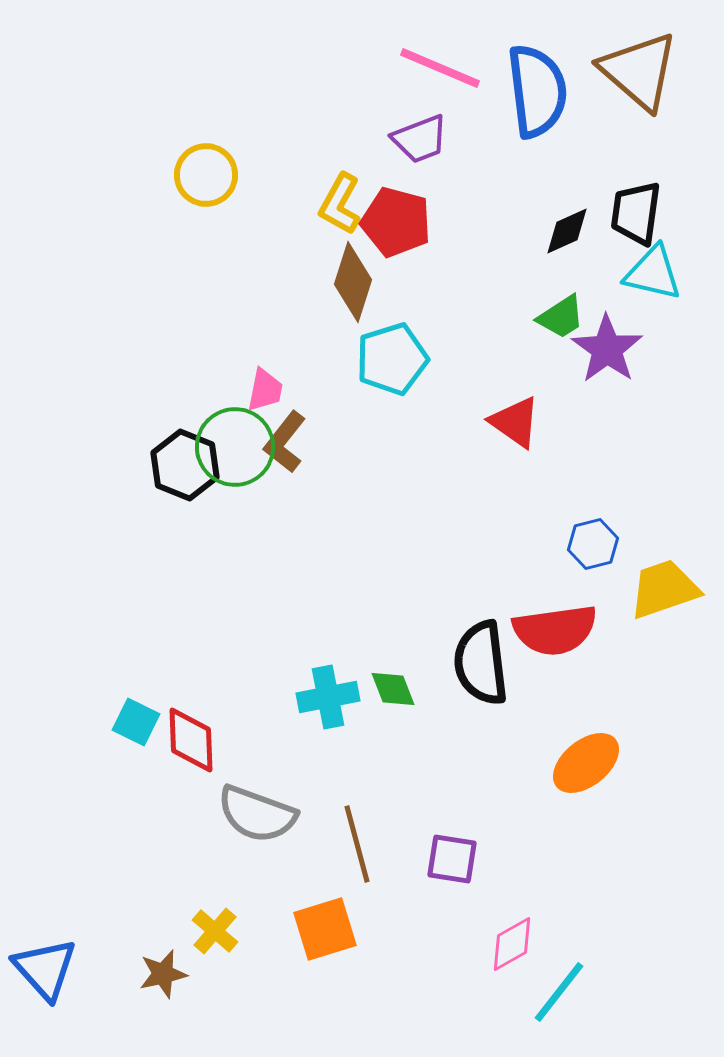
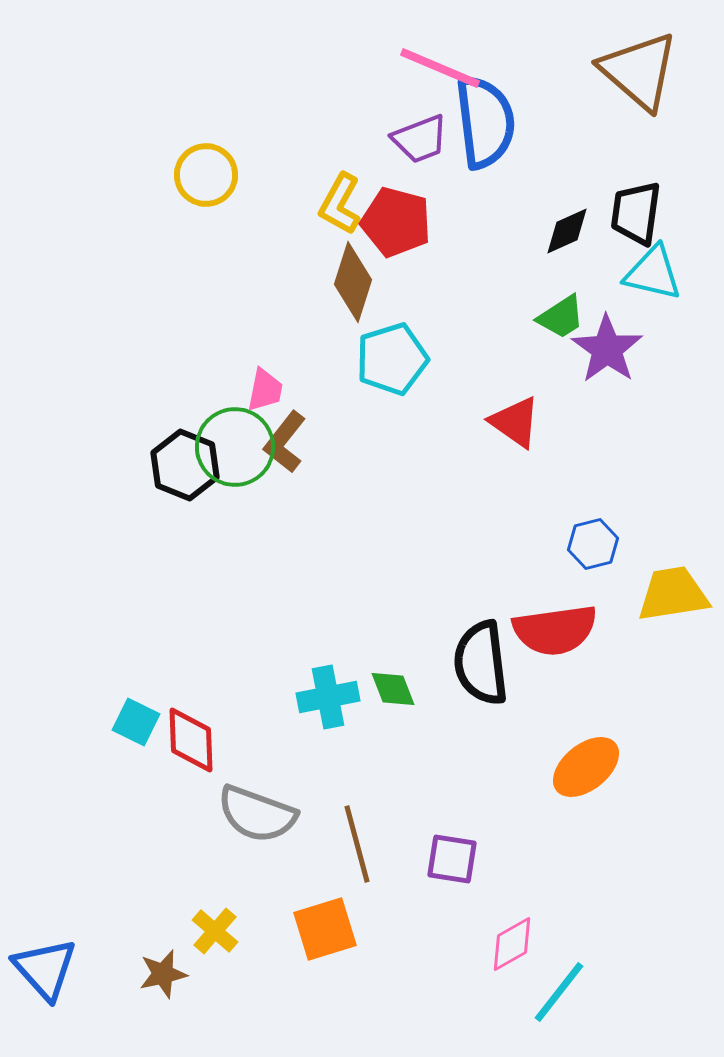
blue semicircle: moved 52 px left, 31 px down
yellow trapezoid: moved 9 px right, 5 px down; rotated 10 degrees clockwise
orange ellipse: moved 4 px down
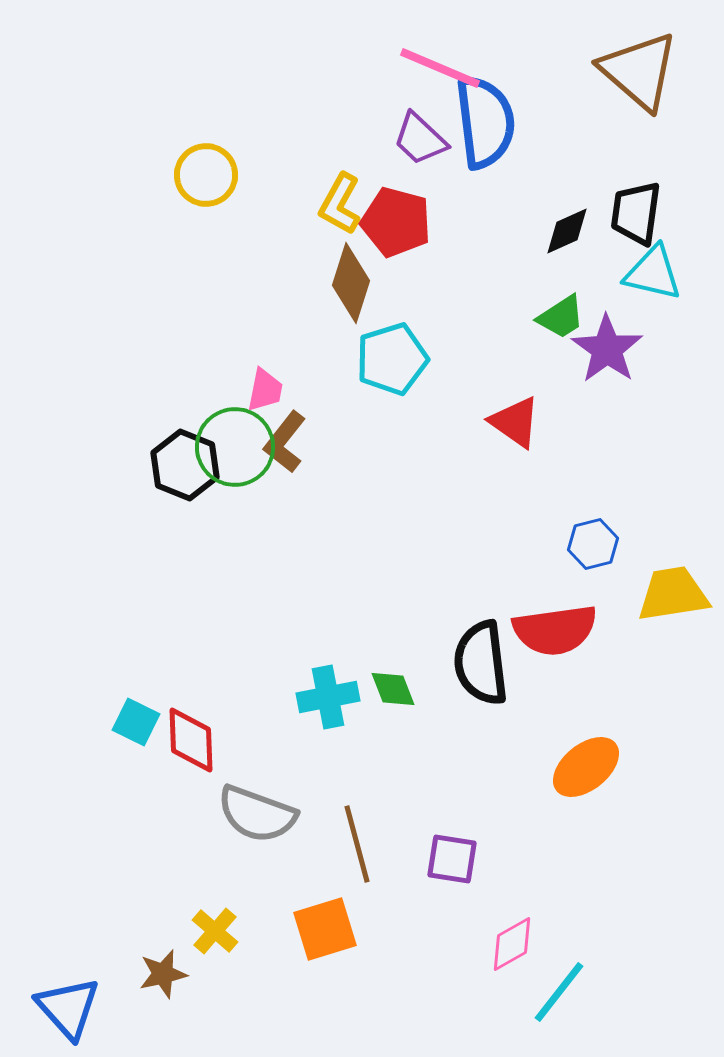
purple trapezoid: rotated 64 degrees clockwise
brown diamond: moved 2 px left, 1 px down
blue triangle: moved 23 px right, 39 px down
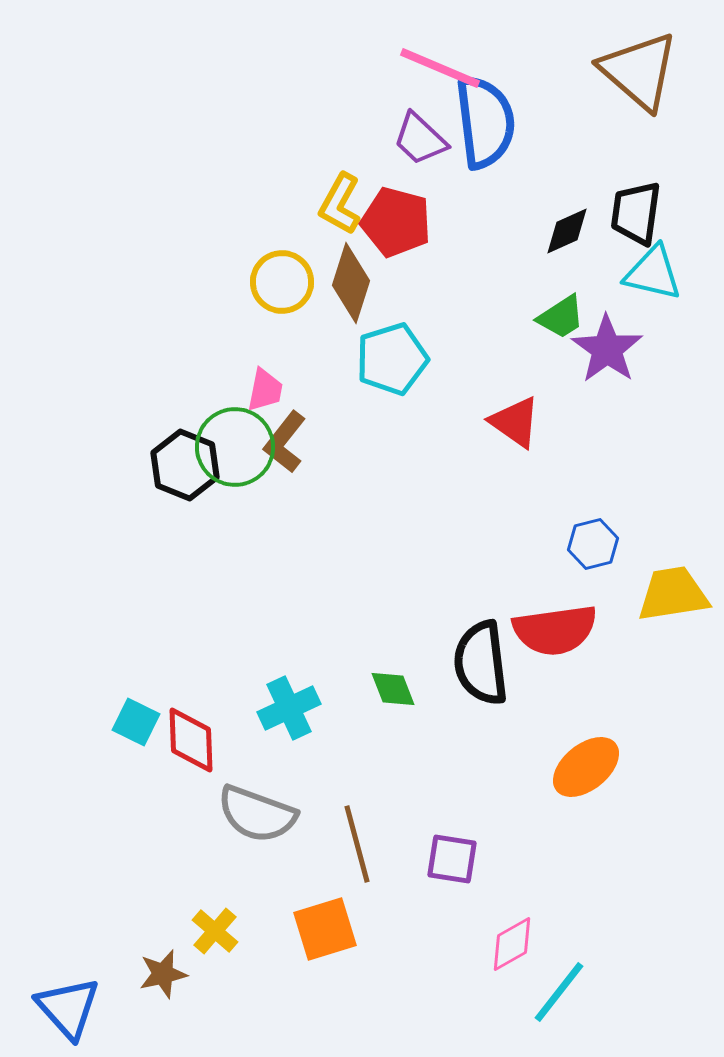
yellow circle: moved 76 px right, 107 px down
cyan cross: moved 39 px left, 11 px down; rotated 14 degrees counterclockwise
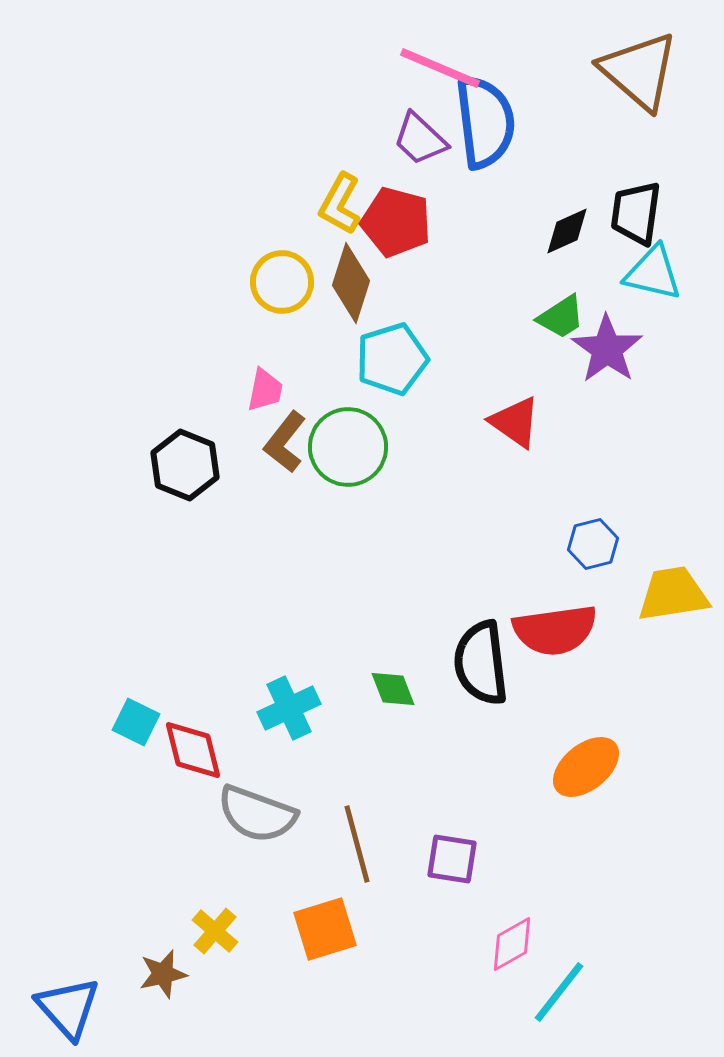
green circle: moved 113 px right
red diamond: moved 2 px right, 10 px down; rotated 12 degrees counterclockwise
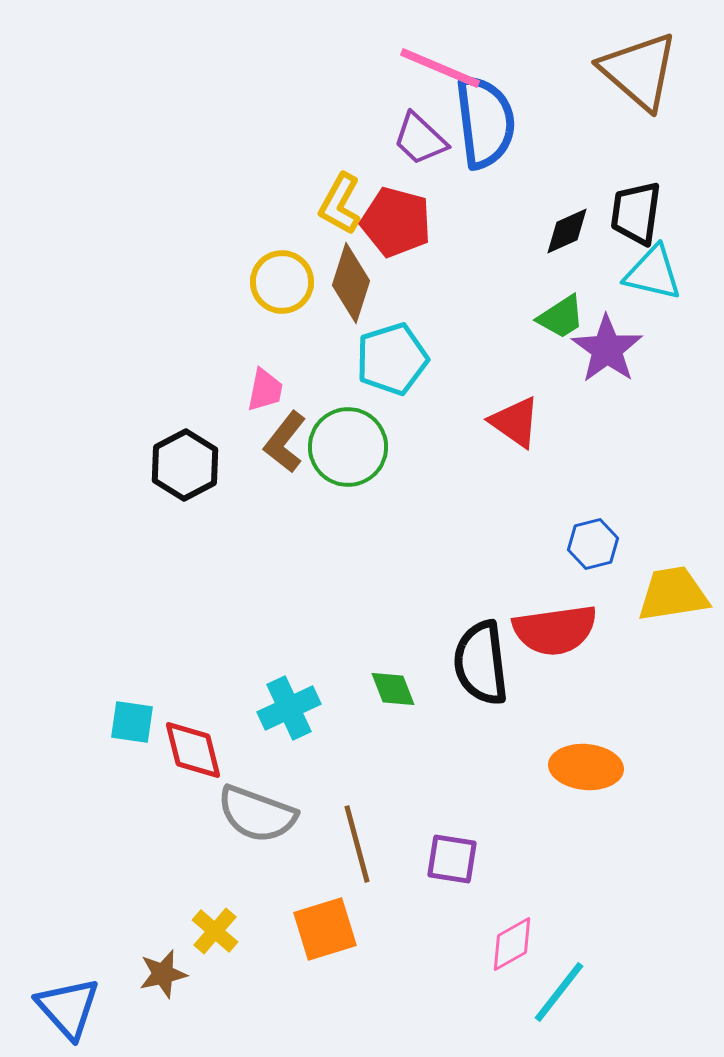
black hexagon: rotated 10 degrees clockwise
cyan square: moved 4 px left; rotated 18 degrees counterclockwise
orange ellipse: rotated 44 degrees clockwise
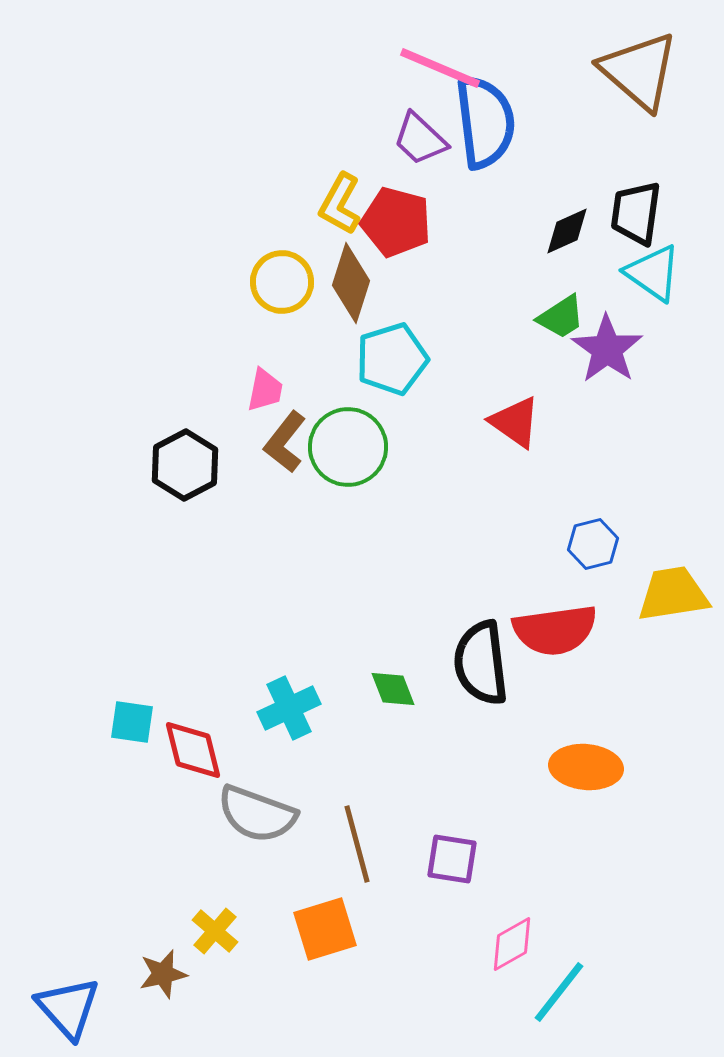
cyan triangle: rotated 22 degrees clockwise
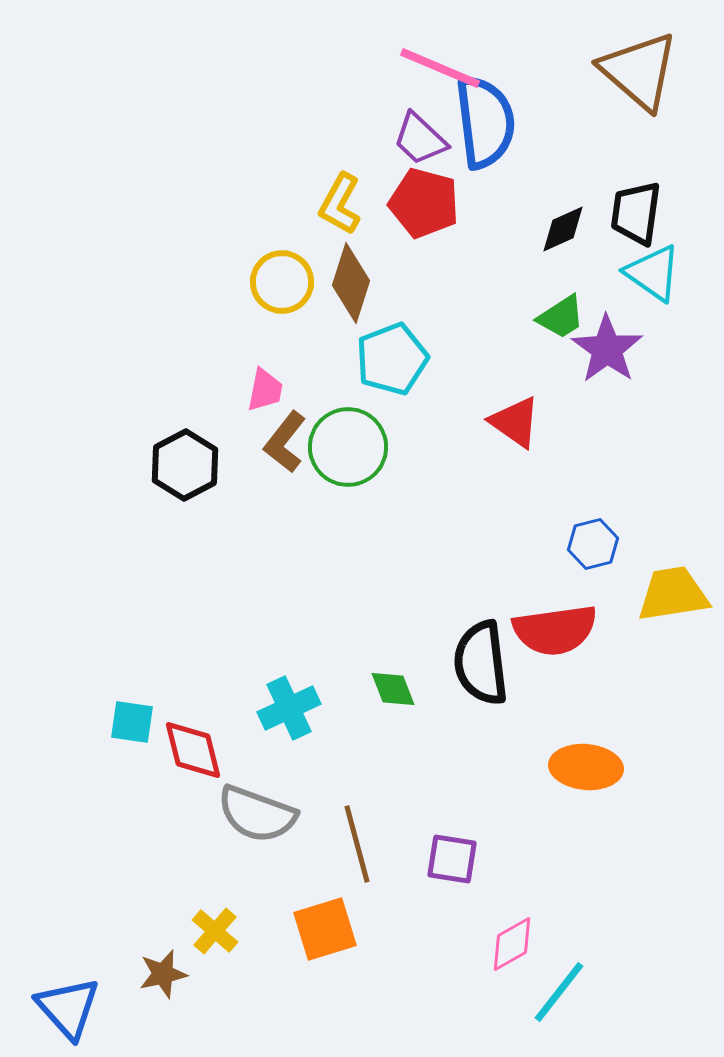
red pentagon: moved 28 px right, 19 px up
black diamond: moved 4 px left, 2 px up
cyan pentagon: rotated 4 degrees counterclockwise
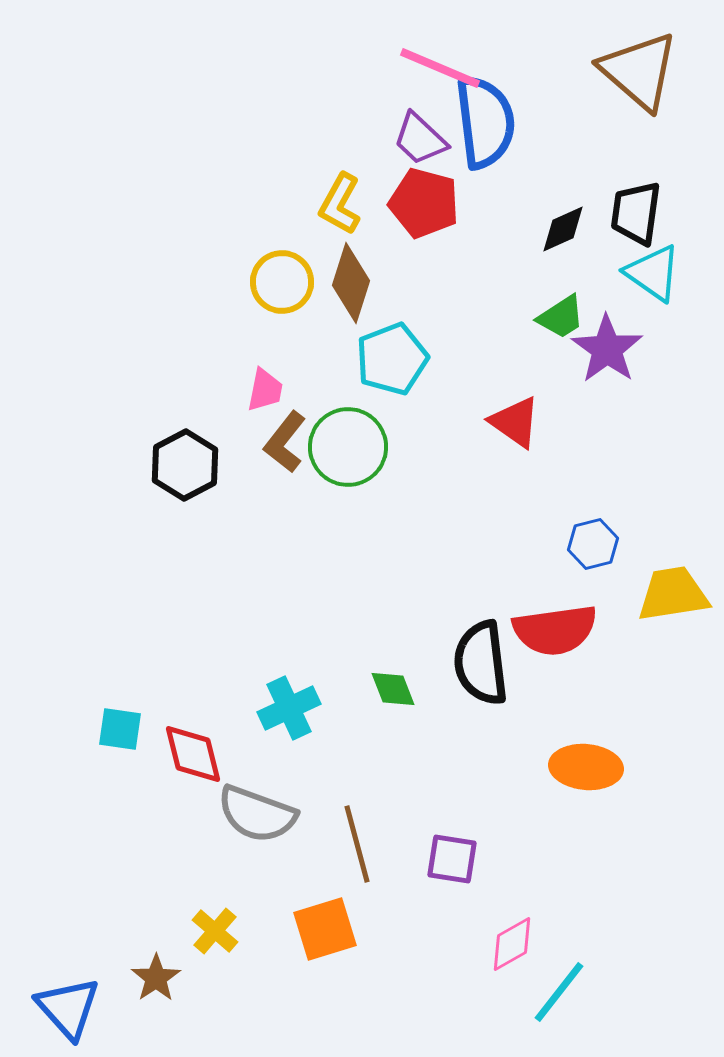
cyan square: moved 12 px left, 7 px down
red diamond: moved 4 px down
brown star: moved 7 px left, 4 px down; rotated 21 degrees counterclockwise
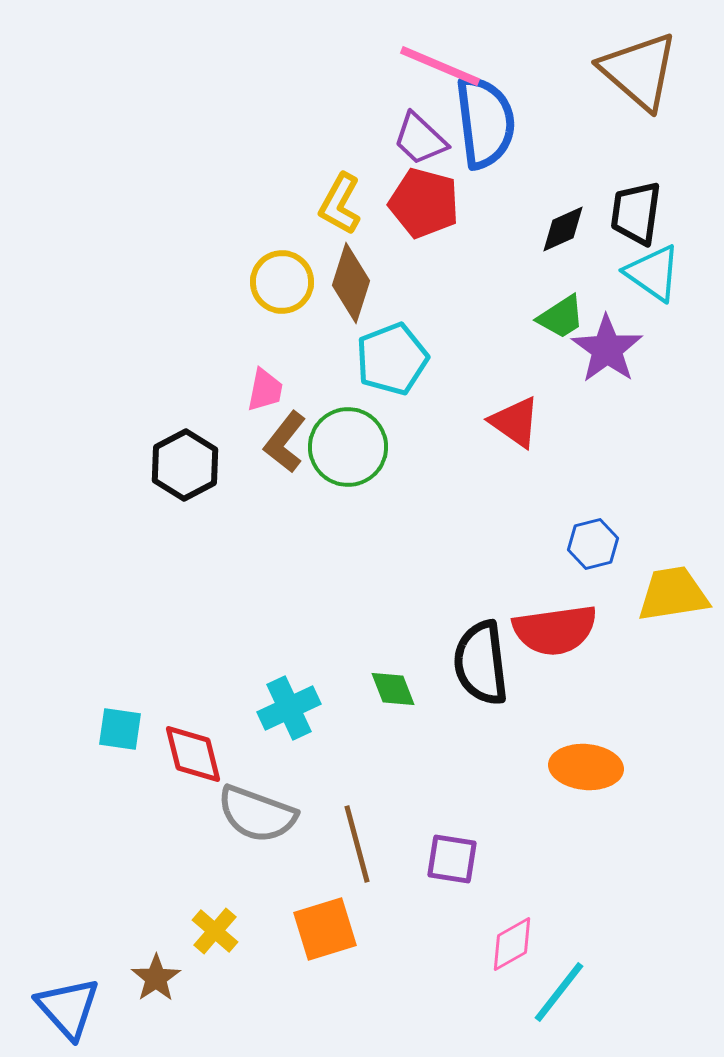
pink line: moved 2 px up
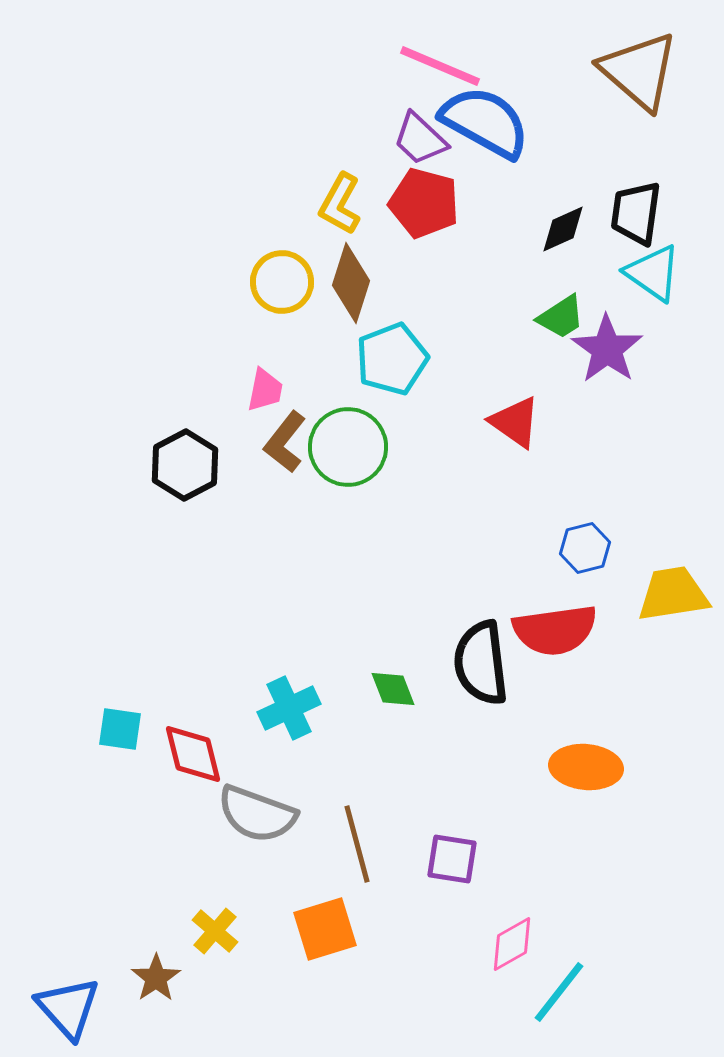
blue semicircle: rotated 54 degrees counterclockwise
blue hexagon: moved 8 px left, 4 px down
